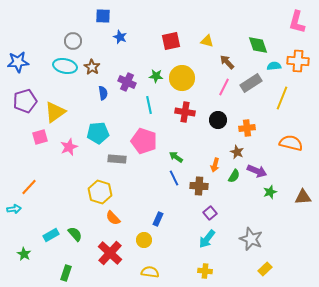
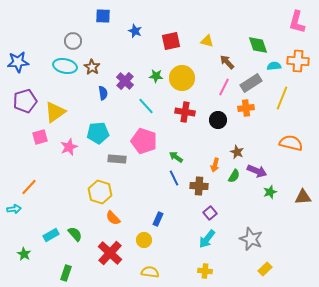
blue star at (120, 37): moved 15 px right, 6 px up
purple cross at (127, 82): moved 2 px left, 1 px up; rotated 18 degrees clockwise
cyan line at (149, 105): moved 3 px left, 1 px down; rotated 30 degrees counterclockwise
orange cross at (247, 128): moved 1 px left, 20 px up
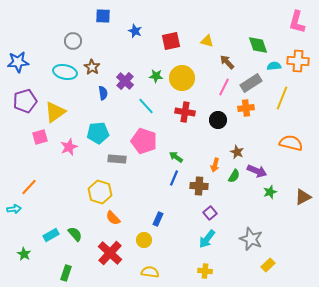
cyan ellipse at (65, 66): moved 6 px down
blue line at (174, 178): rotated 49 degrees clockwise
brown triangle at (303, 197): rotated 24 degrees counterclockwise
yellow rectangle at (265, 269): moved 3 px right, 4 px up
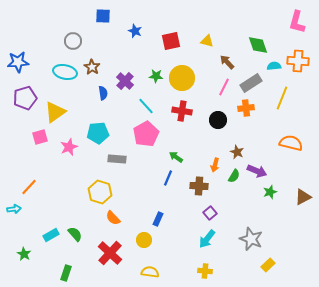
purple pentagon at (25, 101): moved 3 px up
red cross at (185, 112): moved 3 px left, 1 px up
pink pentagon at (144, 141): moved 2 px right, 7 px up; rotated 25 degrees clockwise
blue line at (174, 178): moved 6 px left
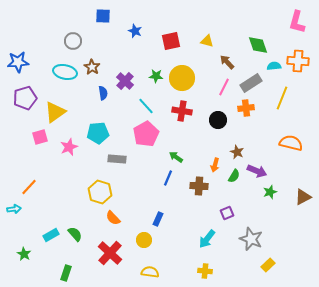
purple square at (210, 213): moved 17 px right; rotated 16 degrees clockwise
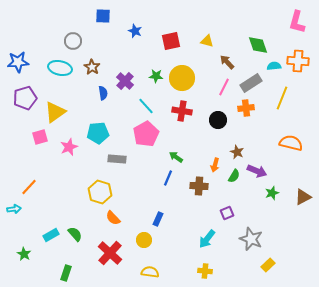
cyan ellipse at (65, 72): moved 5 px left, 4 px up
green star at (270, 192): moved 2 px right, 1 px down
